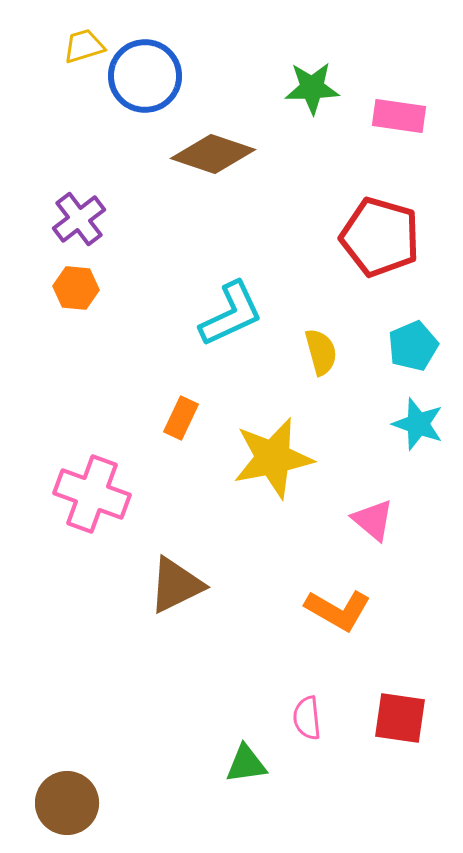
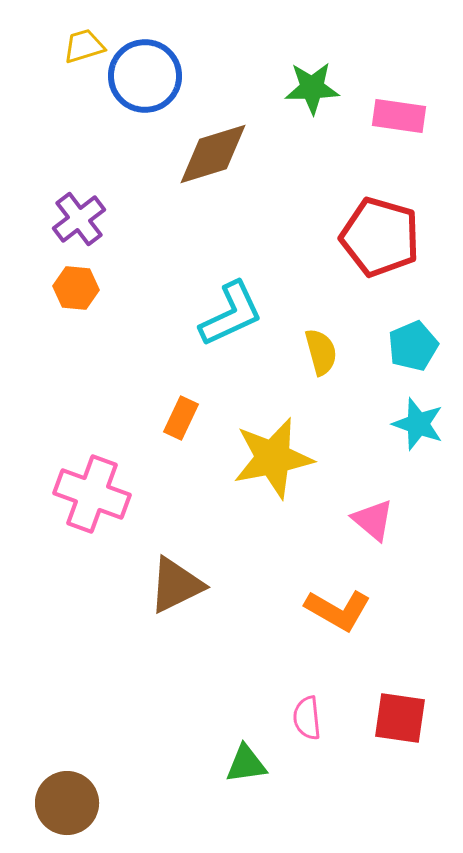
brown diamond: rotated 36 degrees counterclockwise
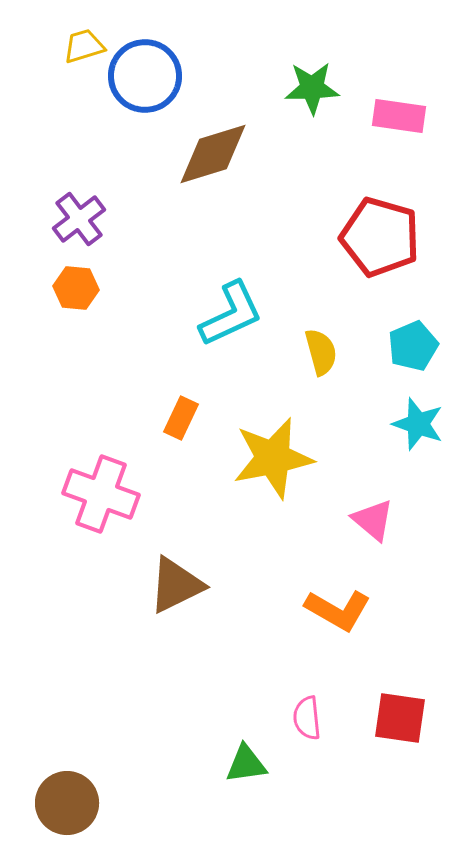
pink cross: moved 9 px right
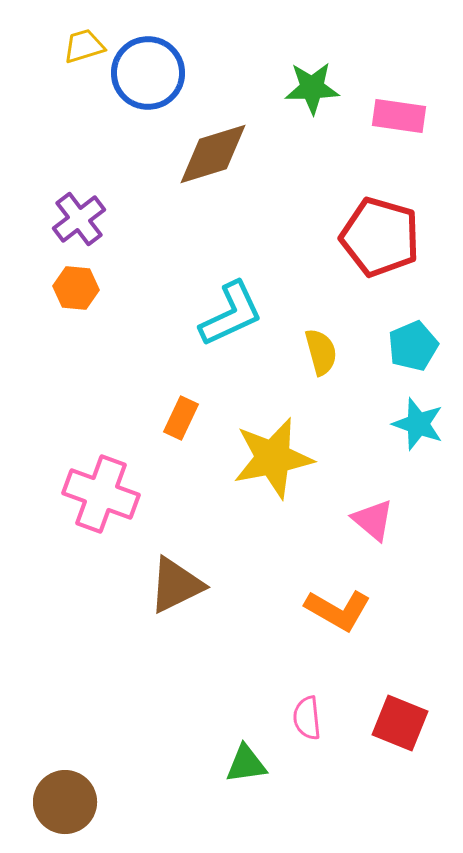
blue circle: moved 3 px right, 3 px up
red square: moved 5 px down; rotated 14 degrees clockwise
brown circle: moved 2 px left, 1 px up
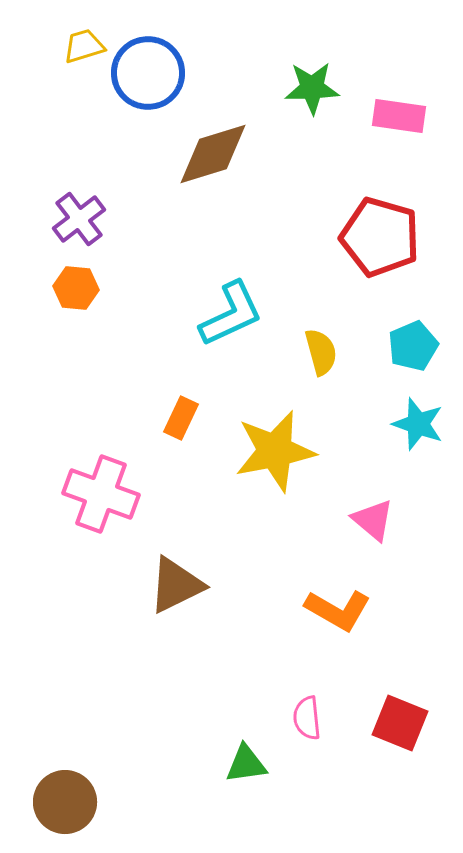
yellow star: moved 2 px right, 7 px up
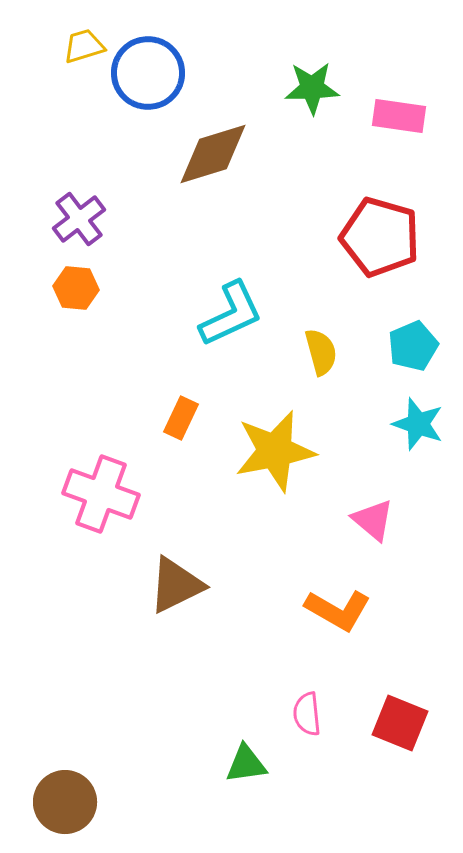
pink semicircle: moved 4 px up
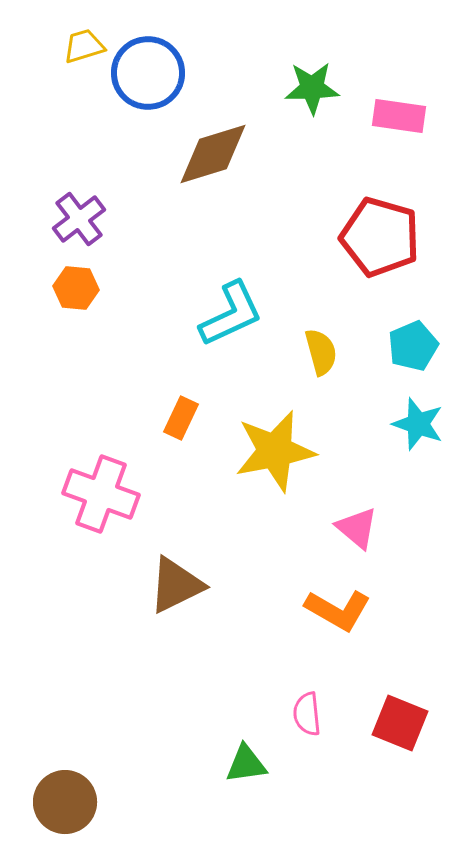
pink triangle: moved 16 px left, 8 px down
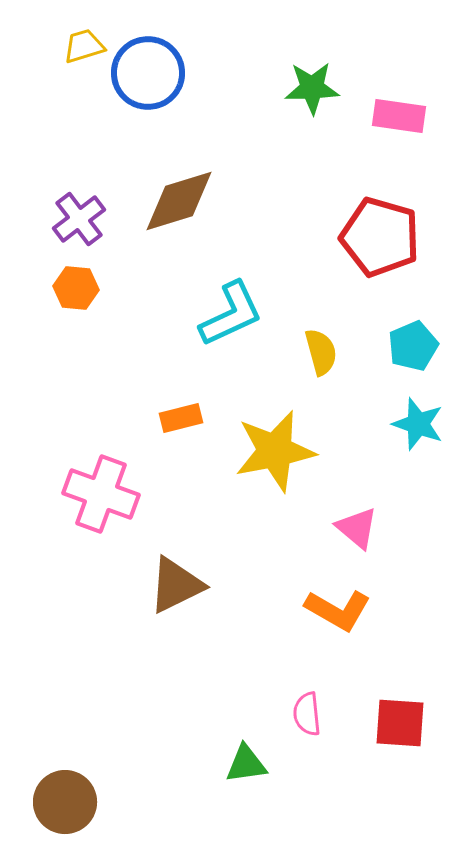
brown diamond: moved 34 px left, 47 px down
orange rectangle: rotated 51 degrees clockwise
red square: rotated 18 degrees counterclockwise
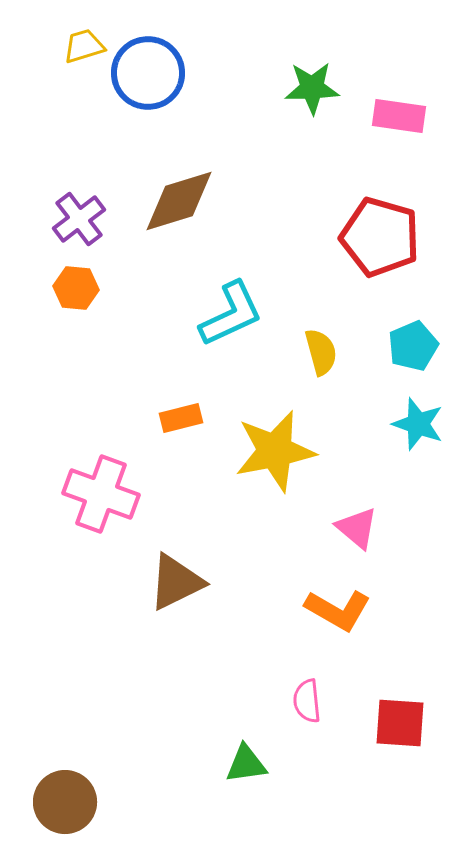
brown triangle: moved 3 px up
pink semicircle: moved 13 px up
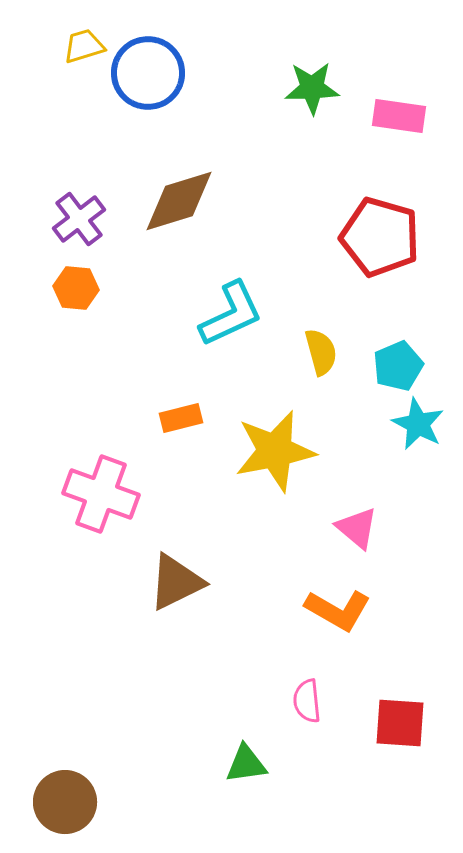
cyan pentagon: moved 15 px left, 20 px down
cyan star: rotated 8 degrees clockwise
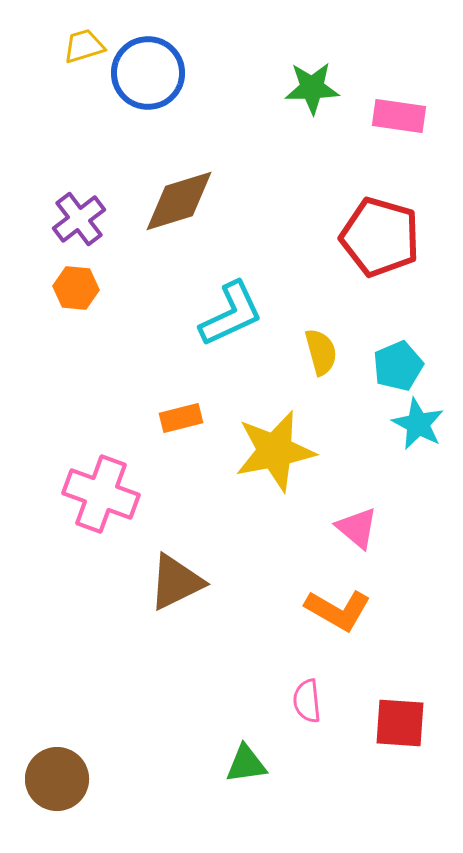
brown circle: moved 8 px left, 23 px up
